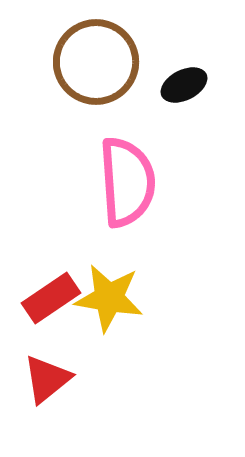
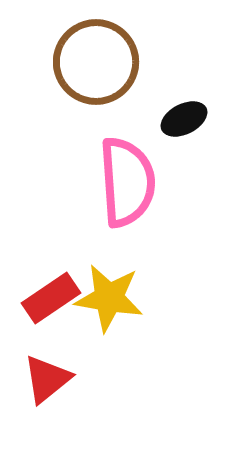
black ellipse: moved 34 px down
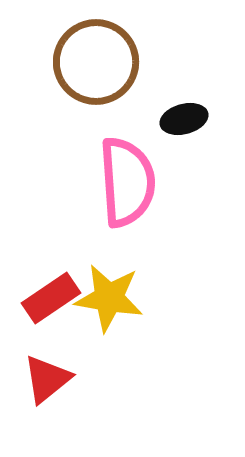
black ellipse: rotated 12 degrees clockwise
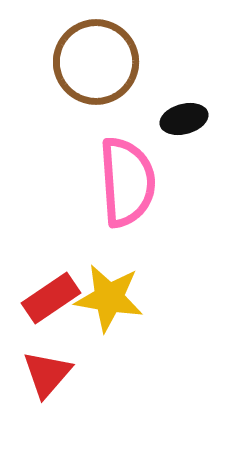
red triangle: moved 5 px up; rotated 10 degrees counterclockwise
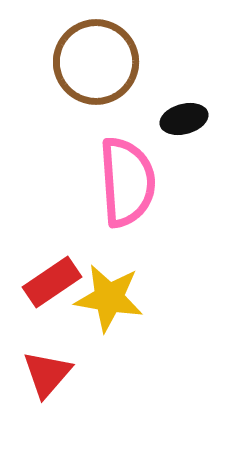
red rectangle: moved 1 px right, 16 px up
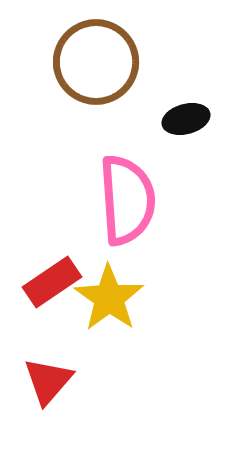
black ellipse: moved 2 px right
pink semicircle: moved 18 px down
yellow star: rotated 26 degrees clockwise
red triangle: moved 1 px right, 7 px down
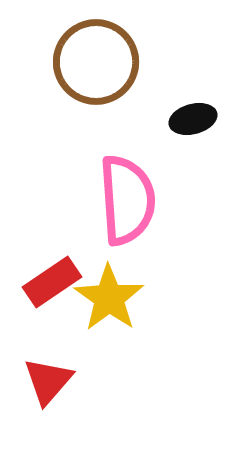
black ellipse: moved 7 px right
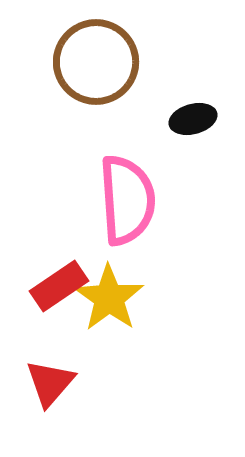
red rectangle: moved 7 px right, 4 px down
red triangle: moved 2 px right, 2 px down
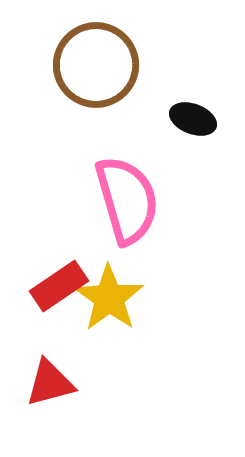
brown circle: moved 3 px down
black ellipse: rotated 36 degrees clockwise
pink semicircle: rotated 12 degrees counterclockwise
red triangle: rotated 34 degrees clockwise
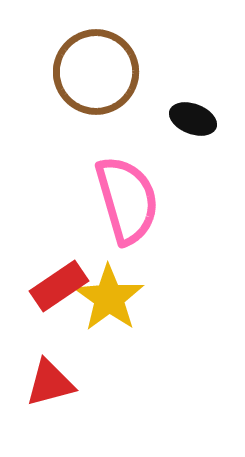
brown circle: moved 7 px down
